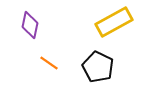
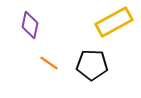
black pentagon: moved 6 px left, 2 px up; rotated 24 degrees counterclockwise
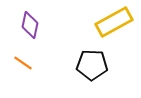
orange line: moved 26 px left
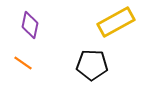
yellow rectangle: moved 2 px right
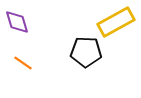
purple diamond: moved 13 px left, 3 px up; rotated 28 degrees counterclockwise
black pentagon: moved 6 px left, 13 px up
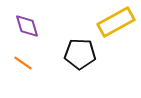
purple diamond: moved 10 px right, 4 px down
black pentagon: moved 6 px left, 2 px down
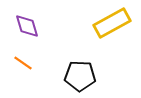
yellow rectangle: moved 4 px left, 1 px down
black pentagon: moved 22 px down
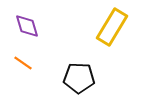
yellow rectangle: moved 4 px down; rotated 30 degrees counterclockwise
black pentagon: moved 1 px left, 2 px down
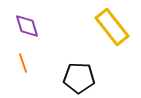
yellow rectangle: rotated 69 degrees counterclockwise
orange line: rotated 36 degrees clockwise
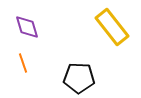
purple diamond: moved 1 px down
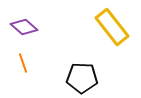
purple diamond: moved 3 px left; rotated 32 degrees counterclockwise
black pentagon: moved 3 px right
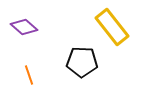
orange line: moved 6 px right, 12 px down
black pentagon: moved 16 px up
